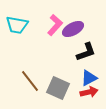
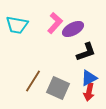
pink L-shape: moved 2 px up
brown line: moved 3 px right; rotated 70 degrees clockwise
red arrow: rotated 114 degrees clockwise
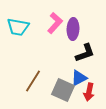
cyan trapezoid: moved 1 px right, 2 px down
purple ellipse: rotated 60 degrees counterclockwise
black L-shape: moved 1 px left, 1 px down
blue triangle: moved 10 px left
gray square: moved 5 px right, 2 px down
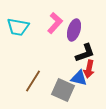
purple ellipse: moved 1 px right, 1 px down; rotated 15 degrees clockwise
blue triangle: rotated 42 degrees clockwise
red arrow: moved 23 px up
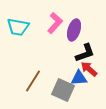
red arrow: rotated 120 degrees clockwise
blue triangle: rotated 18 degrees counterclockwise
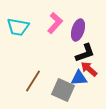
purple ellipse: moved 4 px right
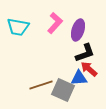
brown line: moved 8 px right, 4 px down; rotated 40 degrees clockwise
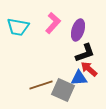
pink L-shape: moved 2 px left
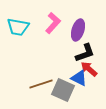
blue triangle: rotated 30 degrees clockwise
brown line: moved 1 px up
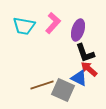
cyan trapezoid: moved 6 px right, 1 px up
black L-shape: rotated 90 degrees clockwise
brown line: moved 1 px right, 1 px down
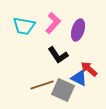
black L-shape: moved 27 px left, 2 px down; rotated 15 degrees counterclockwise
